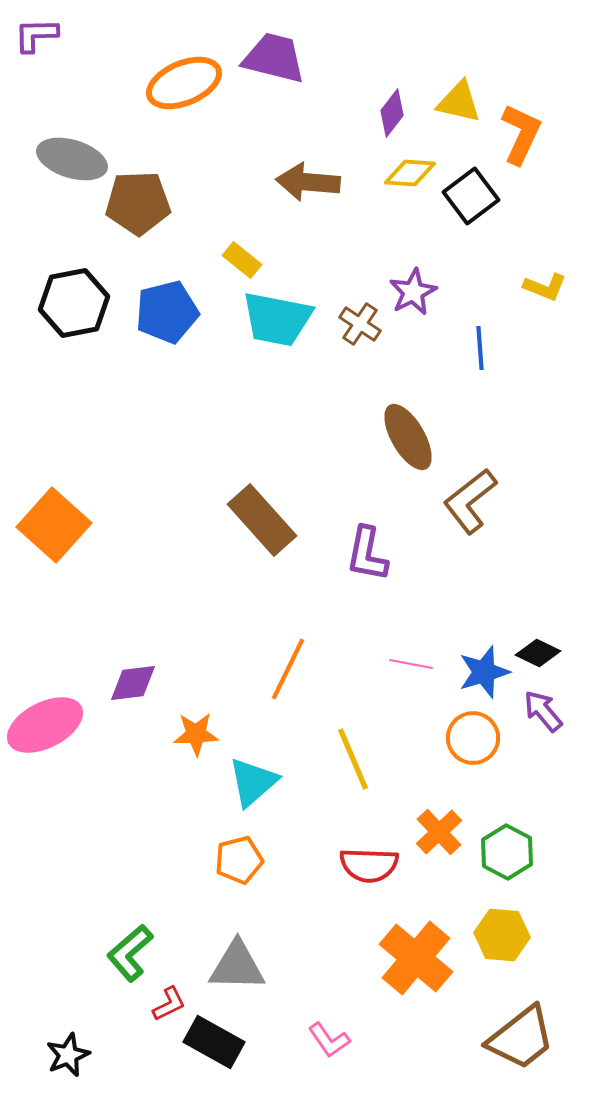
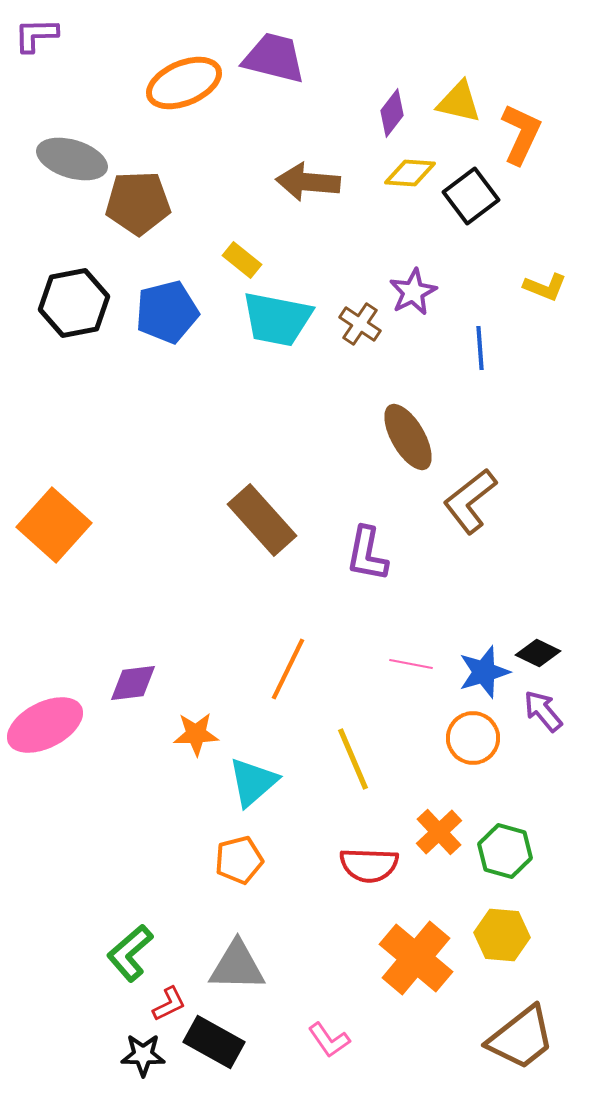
green hexagon at (507, 852): moved 2 px left, 1 px up; rotated 12 degrees counterclockwise
black star at (68, 1055): moved 75 px right; rotated 24 degrees clockwise
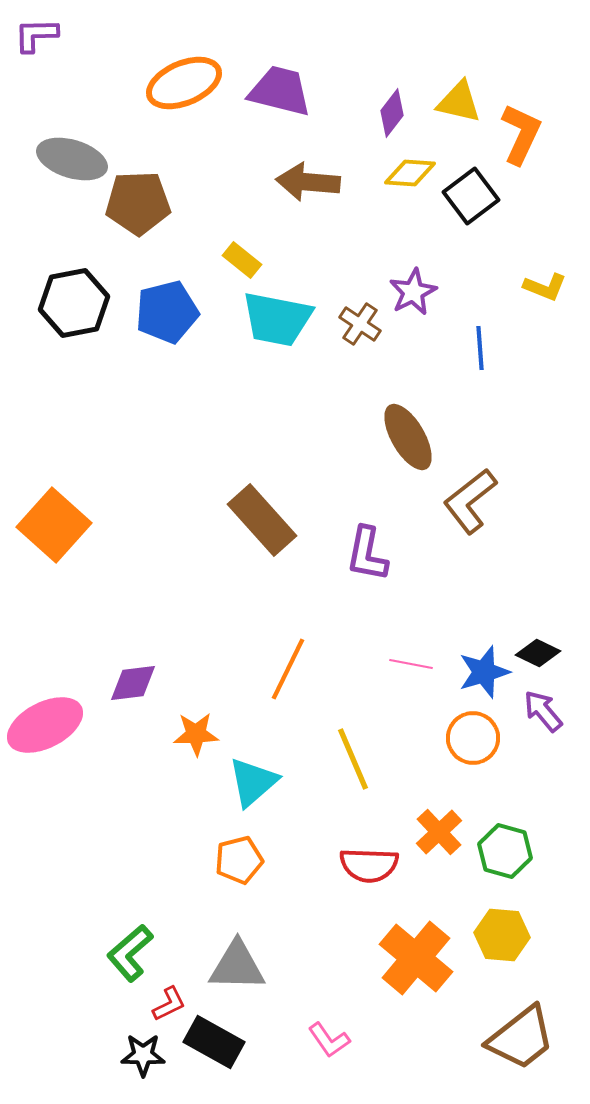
purple trapezoid at (274, 58): moved 6 px right, 33 px down
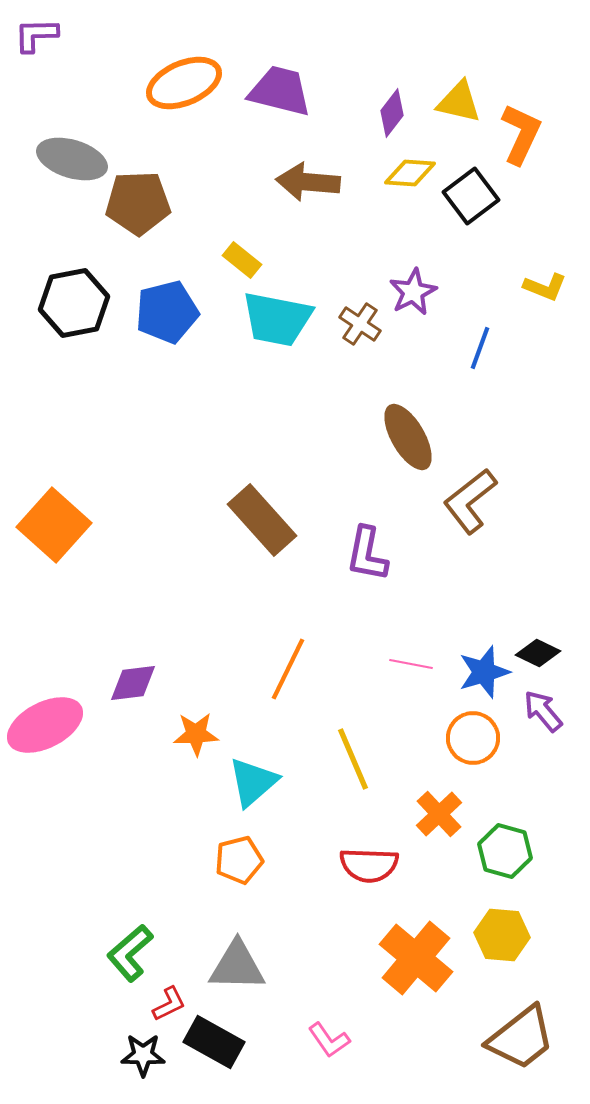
blue line at (480, 348): rotated 24 degrees clockwise
orange cross at (439, 832): moved 18 px up
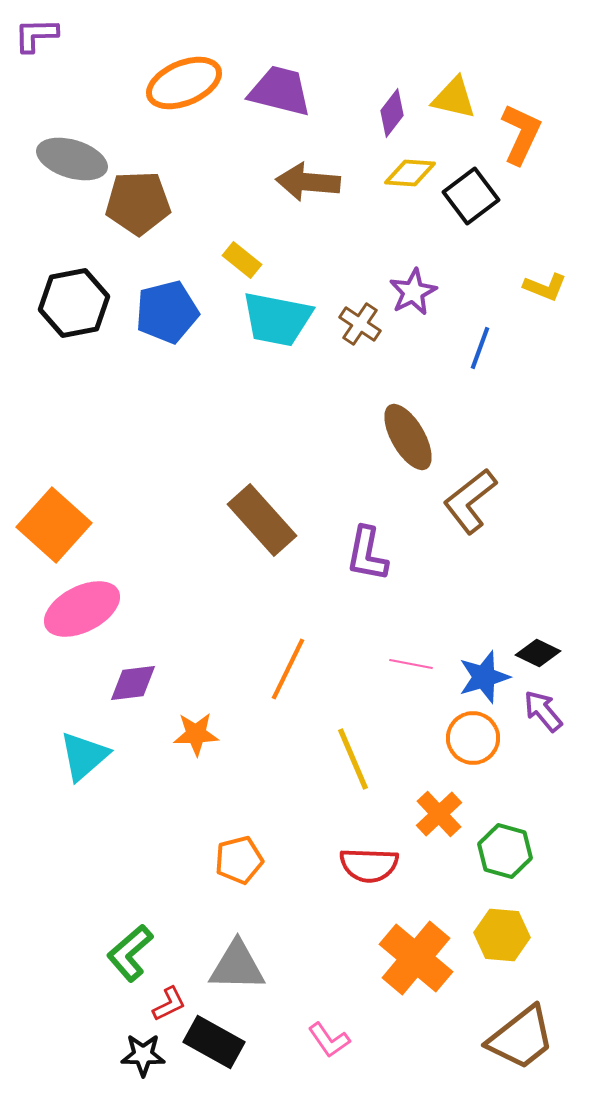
yellow triangle at (459, 102): moved 5 px left, 4 px up
blue star at (484, 672): moved 5 px down
pink ellipse at (45, 725): moved 37 px right, 116 px up
cyan triangle at (253, 782): moved 169 px left, 26 px up
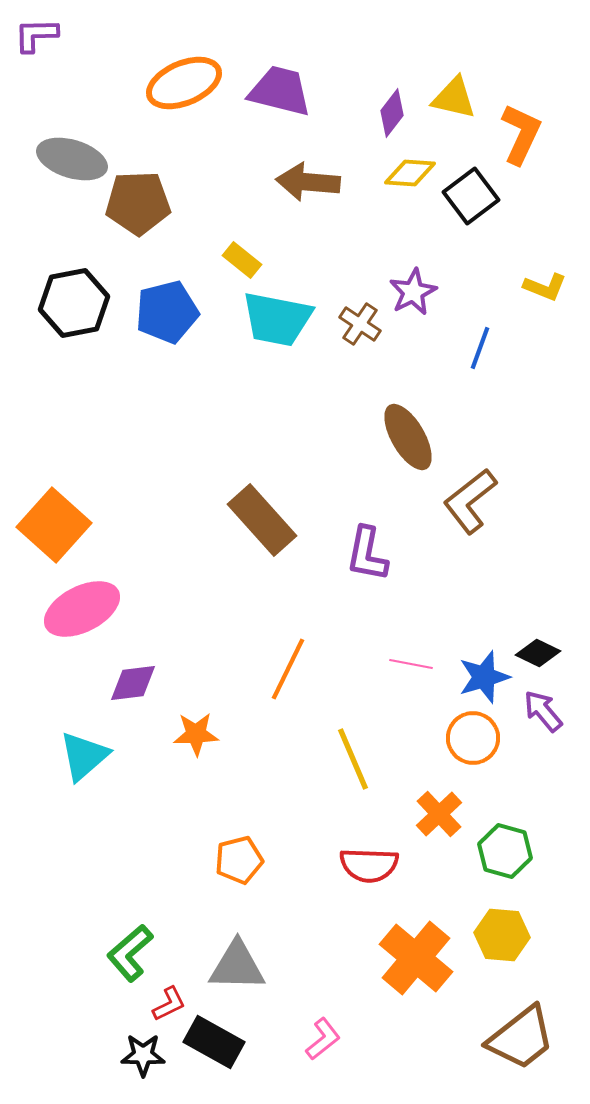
pink L-shape at (329, 1040): moved 6 px left, 1 px up; rotated 93 degrees counterclockwise
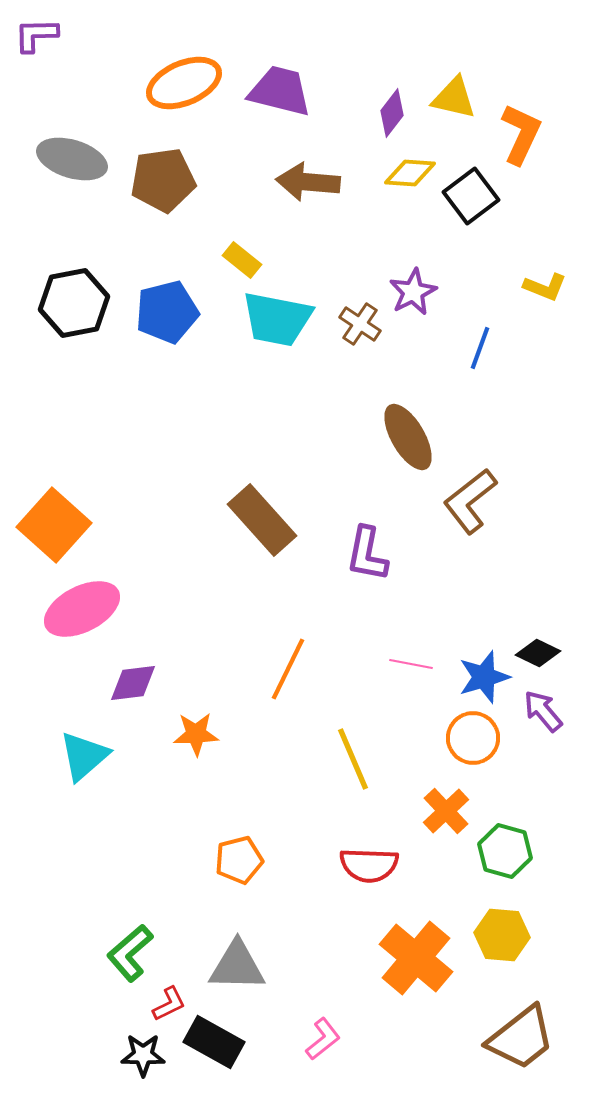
brown pentagon at (138, 203): moved 25 px right, 23 px up; rotated 6 degrees counterclockwise
orange cross at (439, 814): moved 7 px right, 3 px up
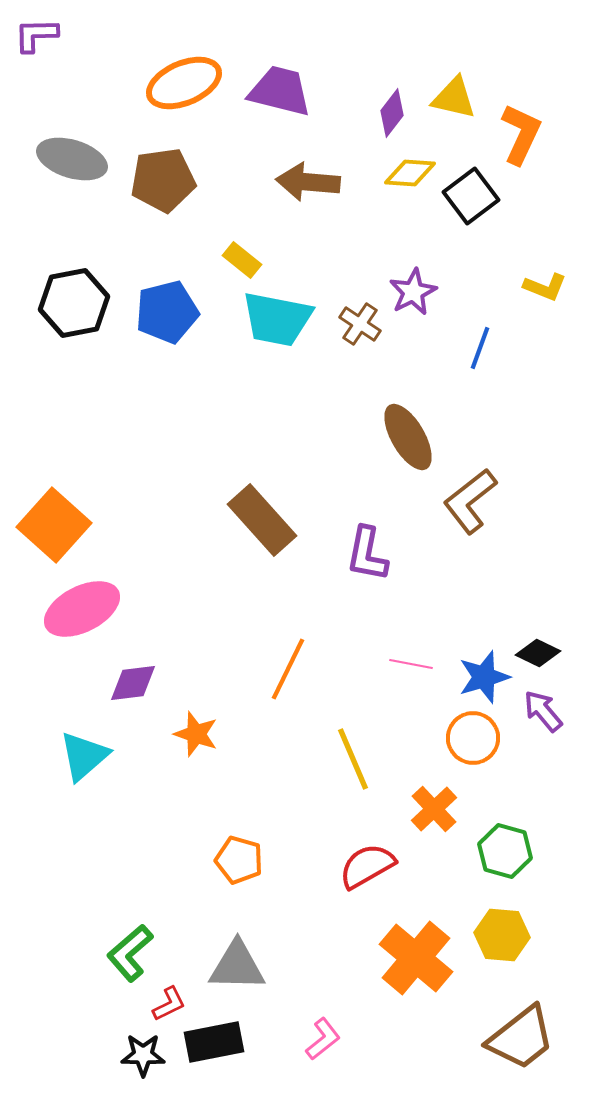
orange star at (196, 734): rotated 21 degrees clockwise
orange cross at (446, 811): moved 12 px left, 2 px up
orange pentagon at (239, 860): rotated 30 degrees clockwise
red semicircle at (369, 865): moved 2 px left, 1 px down; rotated 148 degrees clockwise
black rectangle at (214, 1042): rotated 40 degrees counterclockwise
